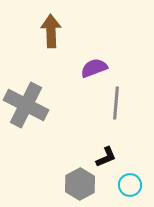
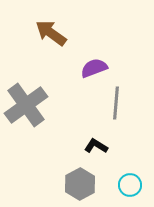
brown arrow: moved 2 px down; rotated 52 degrees counterclockwise
gray cross: rotated 27 degrees clockwise
black L-shape: moved 10 px left, 11 px up; rotated 125 degrees counterclockwise
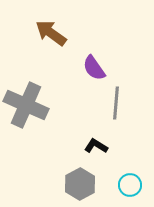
purple semicircle: rotated 104 degrees counterclockwise
gray cross: rotated 30 degrees counterclockwise
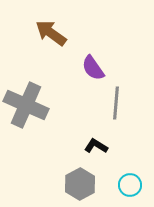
purple semicircle: moved 1 px left
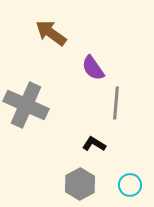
black L-shape: moved 2 px left, 2 px up
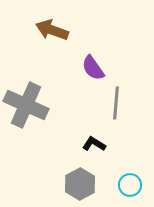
brown arrow: moved 1 px right, 3 px up; rotated 16 degrees counterclockwise
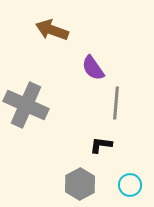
black L-shape: moved 7 px right, 1 px down; rotated 25 degrees counterclockwise
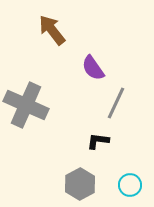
brown arrow: rotated 32 degrees clockwise
gray line: rotated 20 degrees clockwise
black L-shape: moved 3 px left, 4 px up
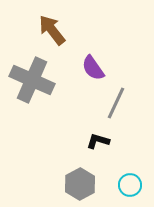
gray cross: moved 6 px right, 25 px up
black L-shape: rotated 10 degrees clockwise
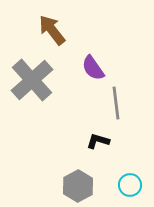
gray cross: rotated 24 degrees clockwise
gray line: rotated 32 degrees counterclockwise
gray hexagon: moved 2 px left, 2 px down
